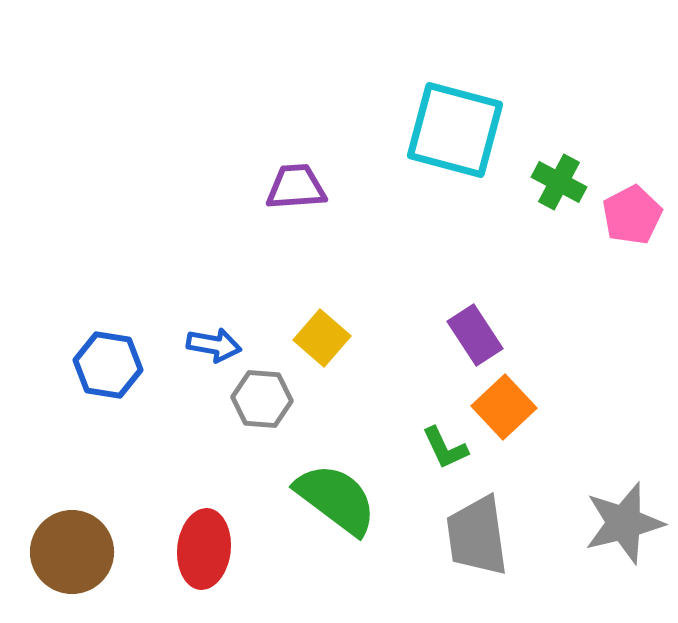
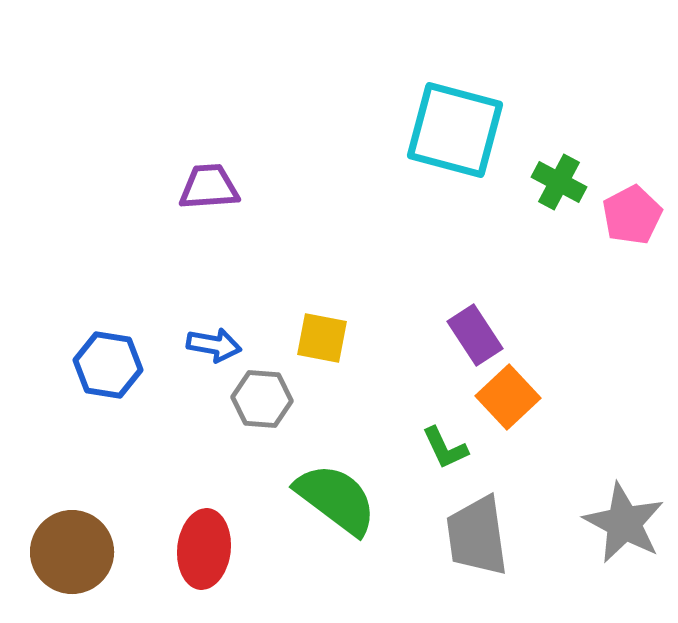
purple trapezoid: moved 87 px left
yellow square: rotated 30 degrees counterclockwise
orange square: moved 4 px right, 10 px up
gray star: rotated 30 degrees counterclockwise
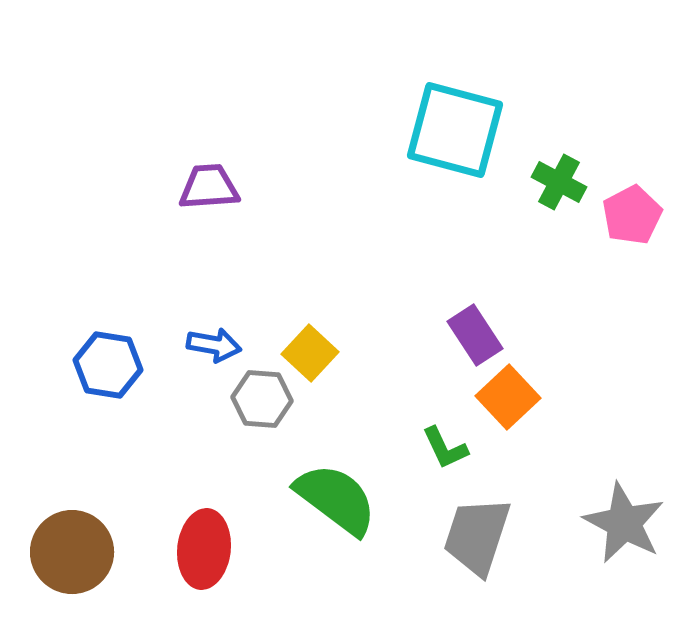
yellow square: moved 12 px left, 15 px down; rotated 32 degrees clockwise
gray trapezoid: rotated 26 degrees clockwise
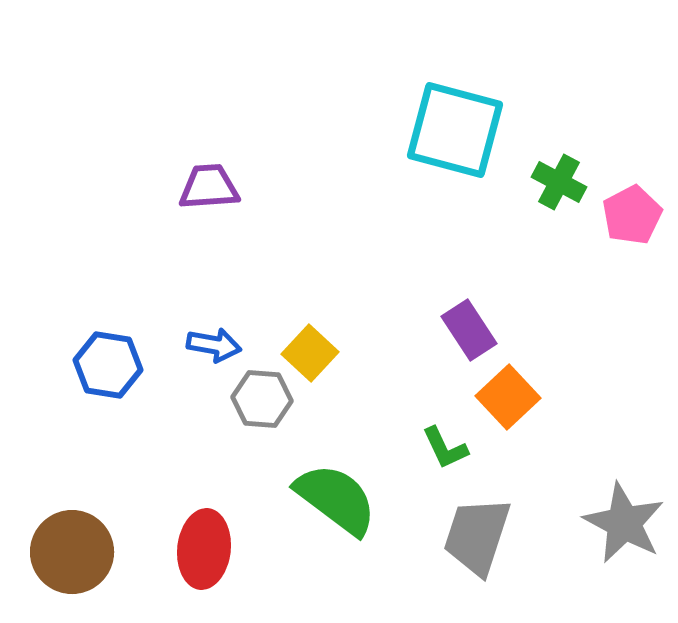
purple rectangle: moved 6 px left, 5 px up
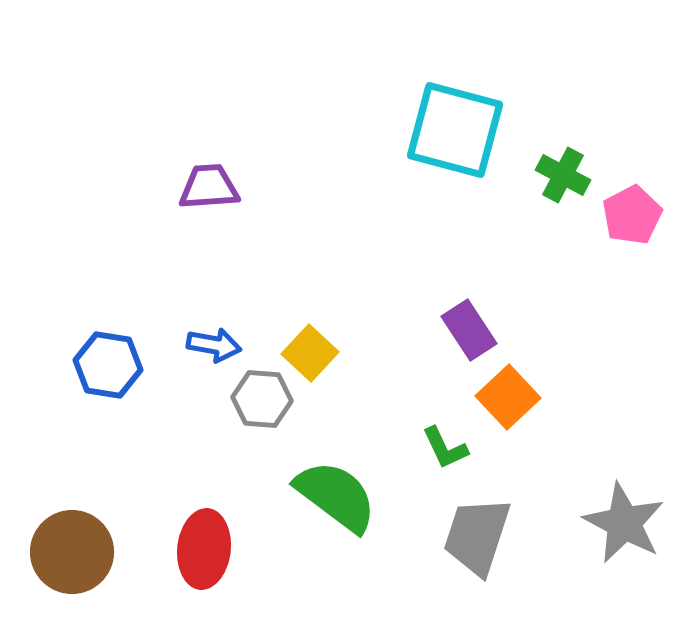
green cross: moved 4 px right, 7 px up
green semicircle: moved 3 px up
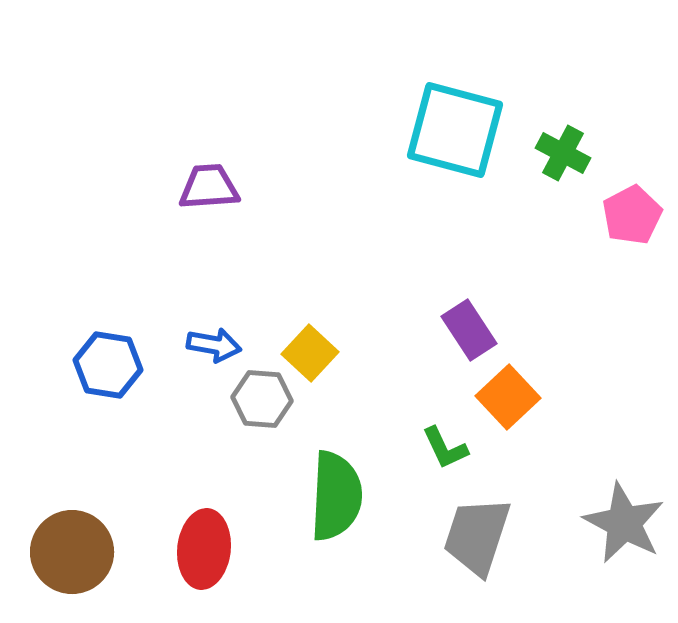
green cross: moved 22 px up
green semicircle: rotated 56 degrees clockwise
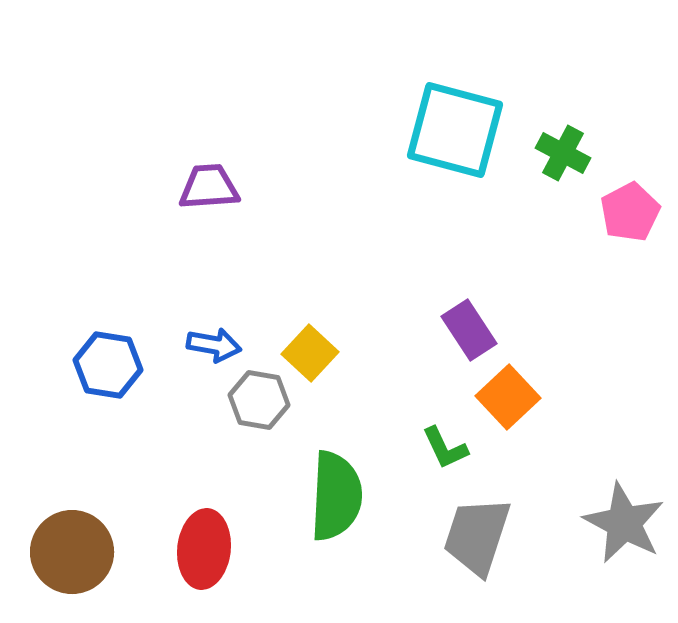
pink pentagon: moved 2 px left, 3 px up
gray hexagon: moved 3 px left, 1 px down; rotated 6 degrees clockwise
